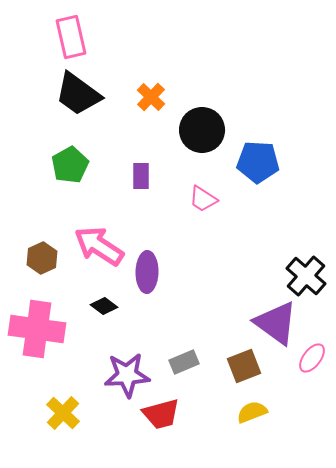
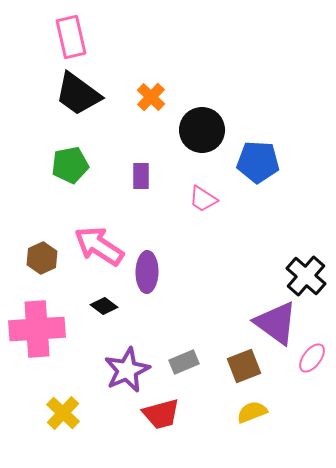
green pentagon: rotated 18 degrees clockwise
pink cross: rotated 12 degrees counterclockwise
purple star: moved 5 px up; rotated 21 degrees counterclockwise
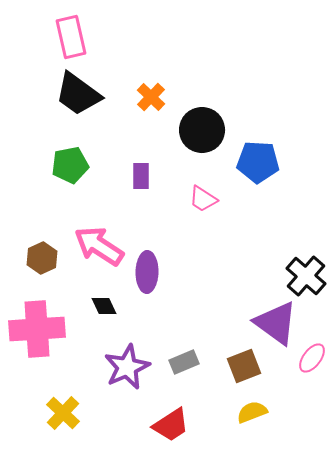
black diamond: rotated 28 degrees clockwise
purple star: moved 3 px up
red trapezoid: moved 10 px right, 11 px down; rotated 18 degrees counterclockwise
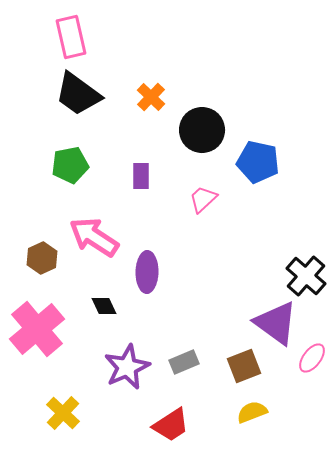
blue pentagon: rotated 9 degrees clockwise
pink trapezoid: rotated 104 degrees clockwise
pink arrow: moved 5 px left, 9 px up
pink cross: rotated 36 degrees counterclockwise
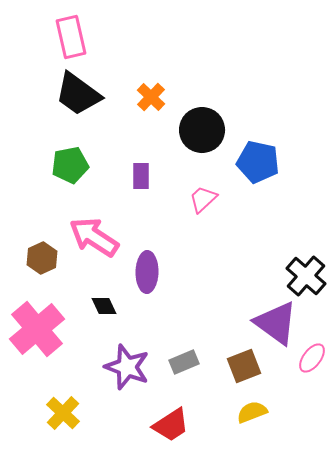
purple star: rotated 27 degrees counterclockwise
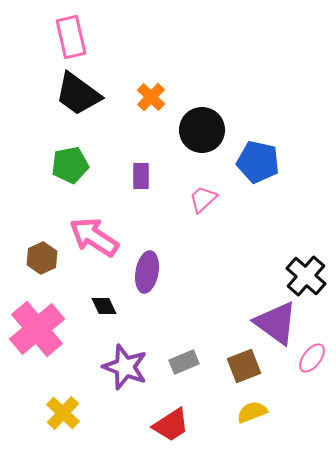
purple ellipse: rotated 9 degrees clockwise
purple star: moved 2 px left
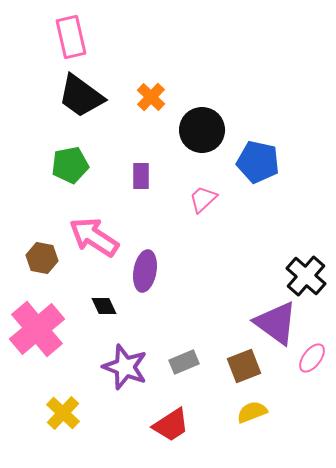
black trapezoid: moved 3 px right, 2 px down
brown hexagon: rotated 24 degrees counterclockwise
purple ellipse: moved 2 px left, 1 px up
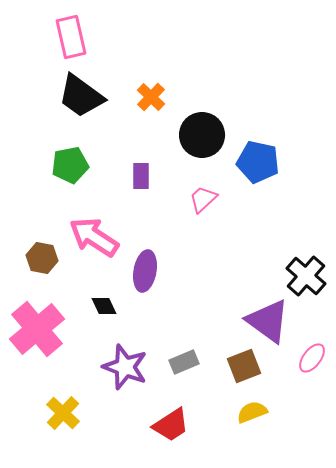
black circle: moved 5 px down
purple triangle: moved 8 px left, 2 px up
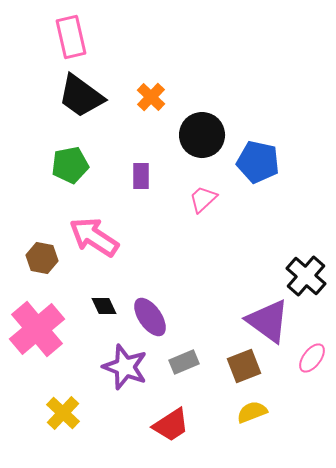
purple ellipse: moved 5 px right, 46 px down; rotated 45 degrees counterclockwise
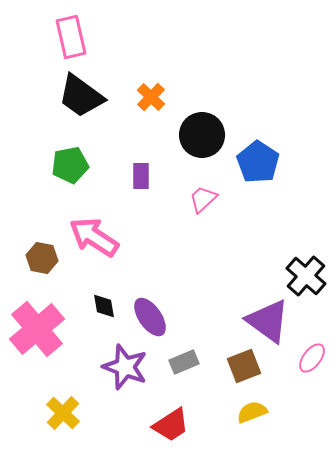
blue pentagon: rotated 21 degrees clockwise
black diamond: rotated 16 degrees clockwise
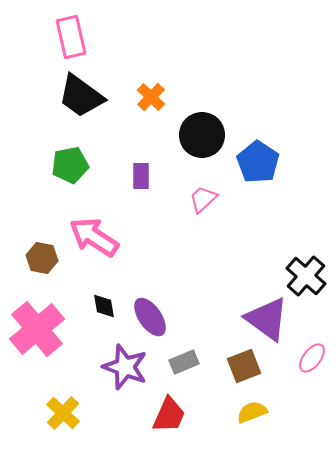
purple triangle: moved 1 px left, 2 px up
red trapezoid: moved 2 px left, 10 px up; rotated 33 degrees counterclockwise
